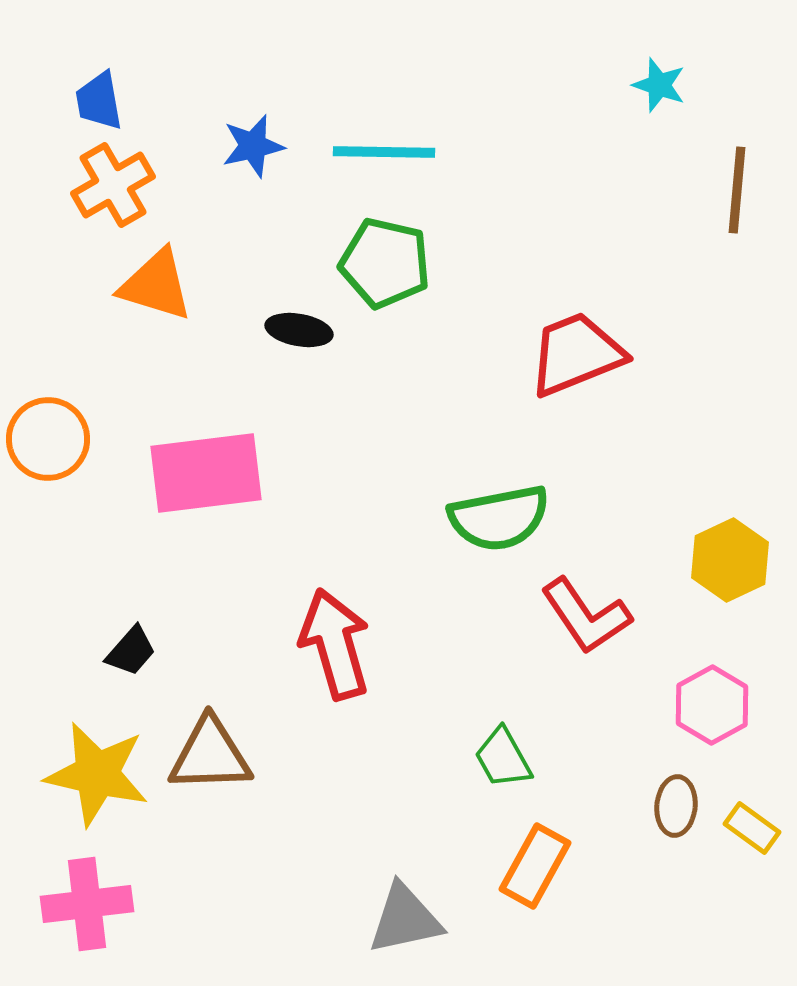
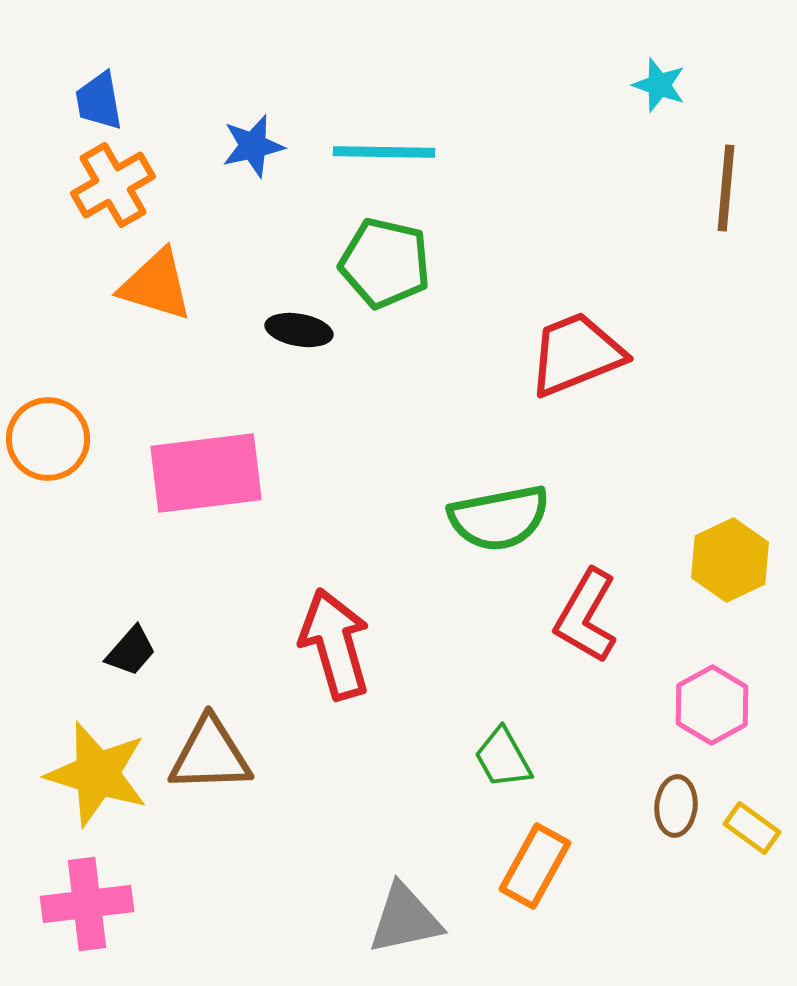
brown line: moved 11 px left, 2 px up
red L-shape: rotated 64 degrees clockwise
yellow star: rotated 4 degrees clockwise
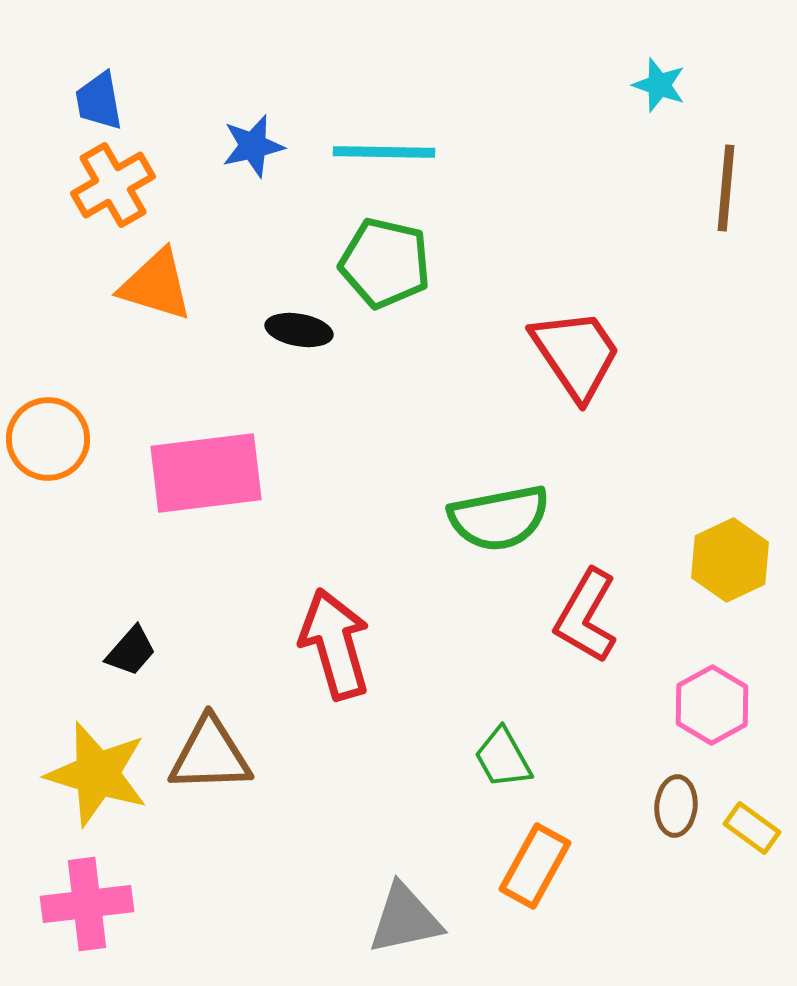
red trapezoid: rotated 78 degrees clockwise
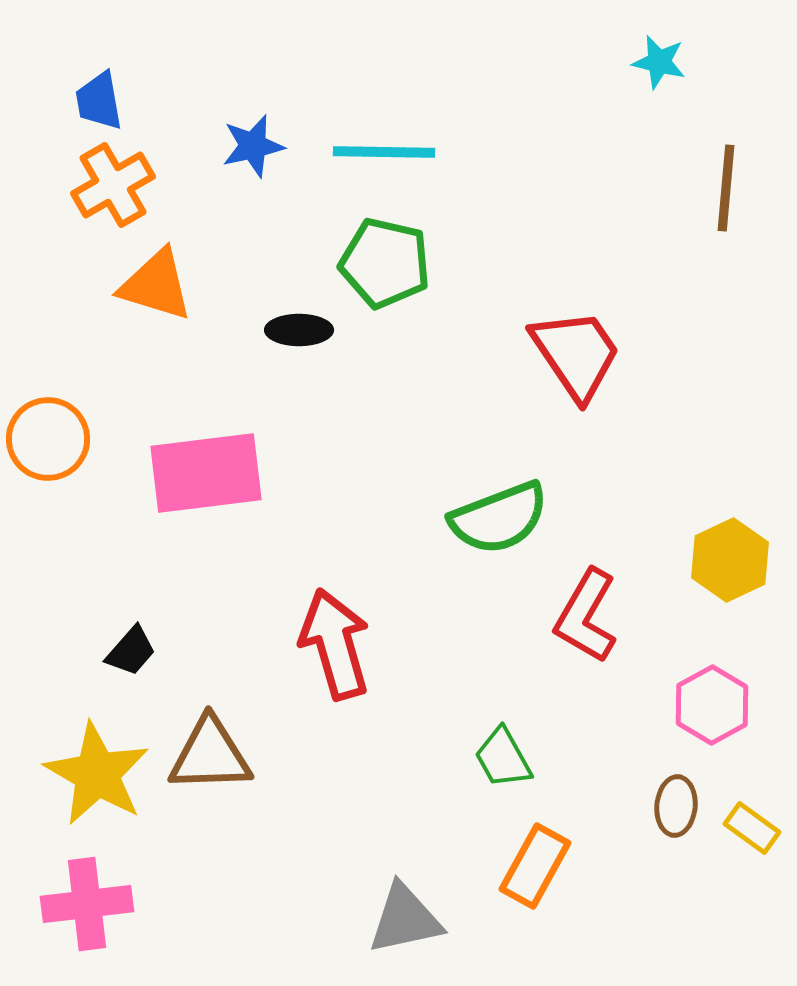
cyan star: moved 23 px up; rotated 6 degrees counterclockwise
black ellipse: rotated 10 degrees counterclockwise
green semicircle: rotated 10 degrees counterclockwise
yellow star: rotated 13 degrees clockwise
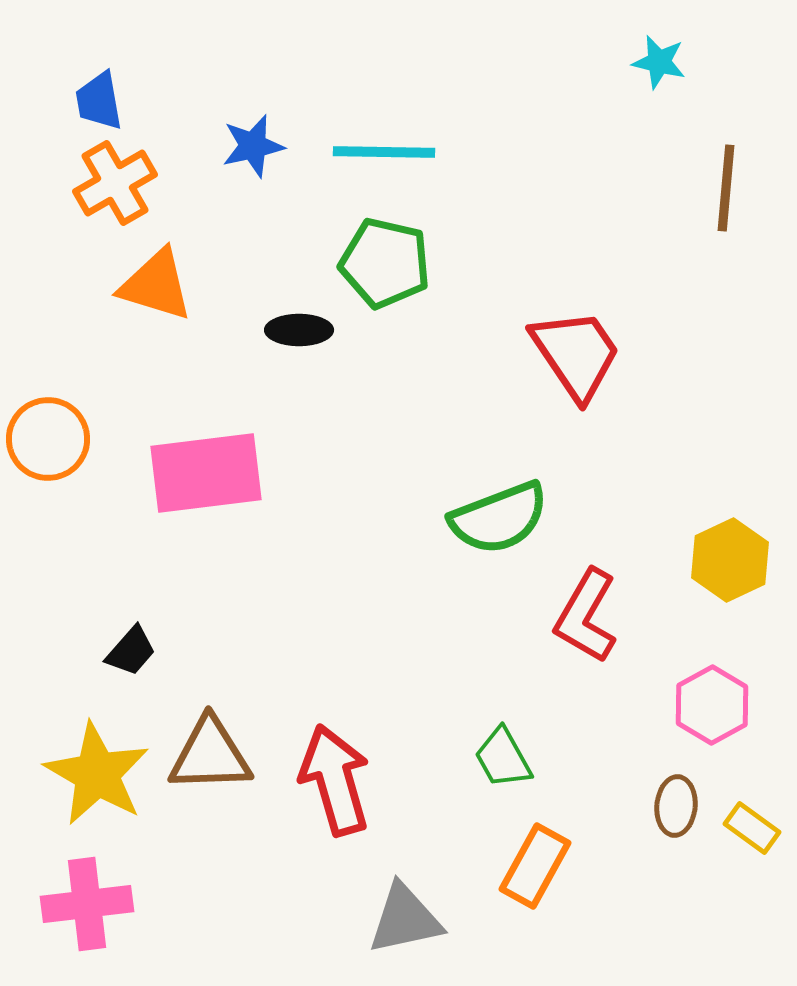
orange cross: moved 2 px right, 2 px up
red arrow: moved 136 px down
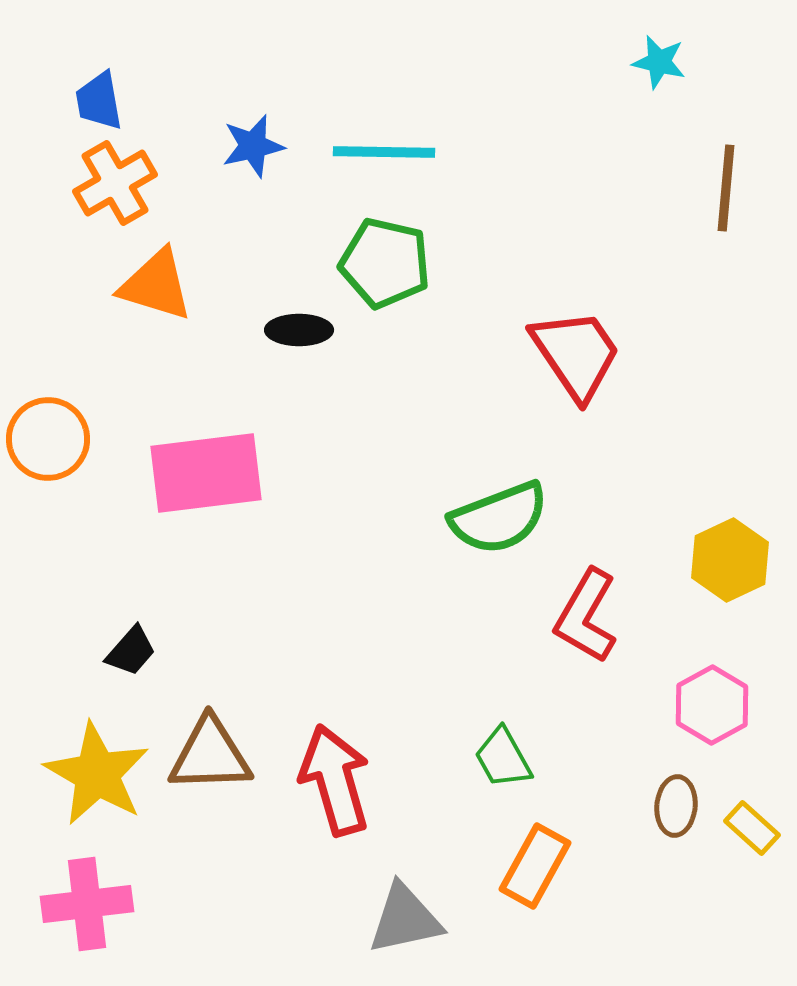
yellow rectangle: rotated 6 degrees clockwise
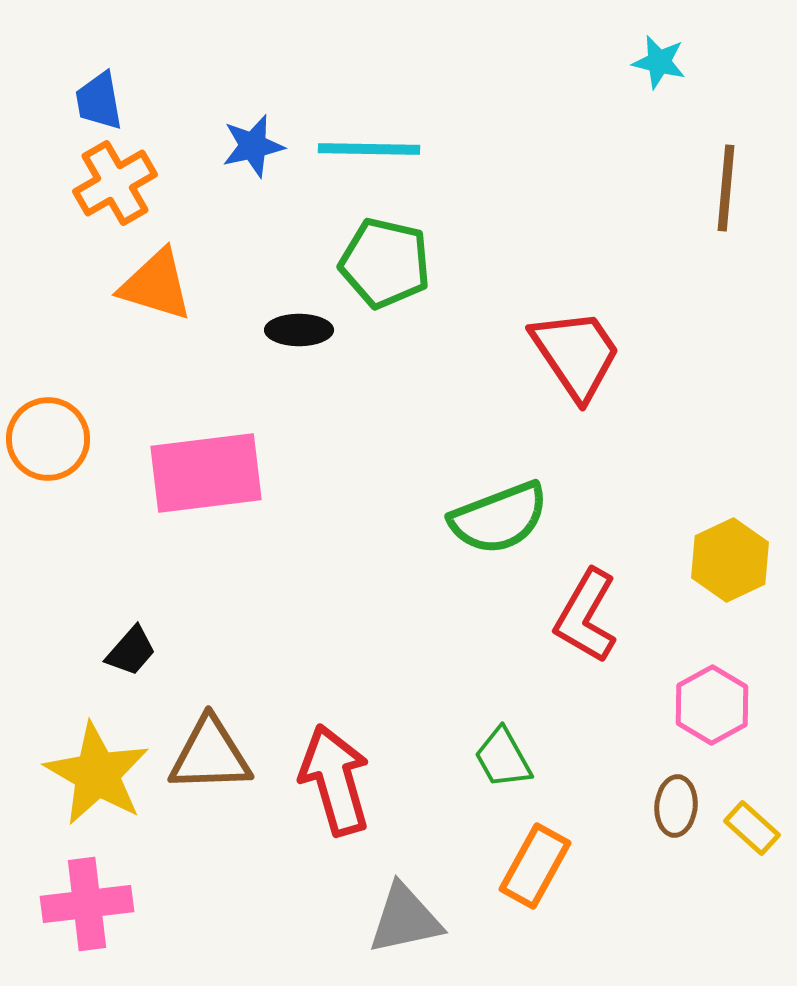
cyan line: moved 15 px left, 3 px up
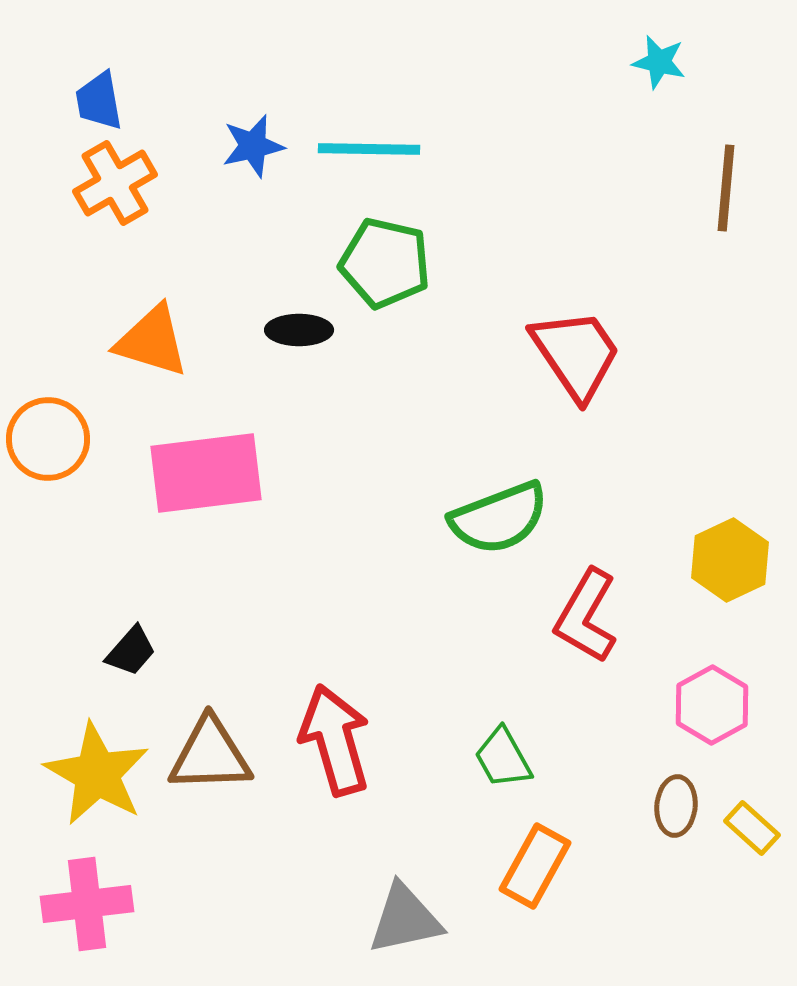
orange triangle: moved 4 px left, 56 px down
red arrow: moved 40 px up
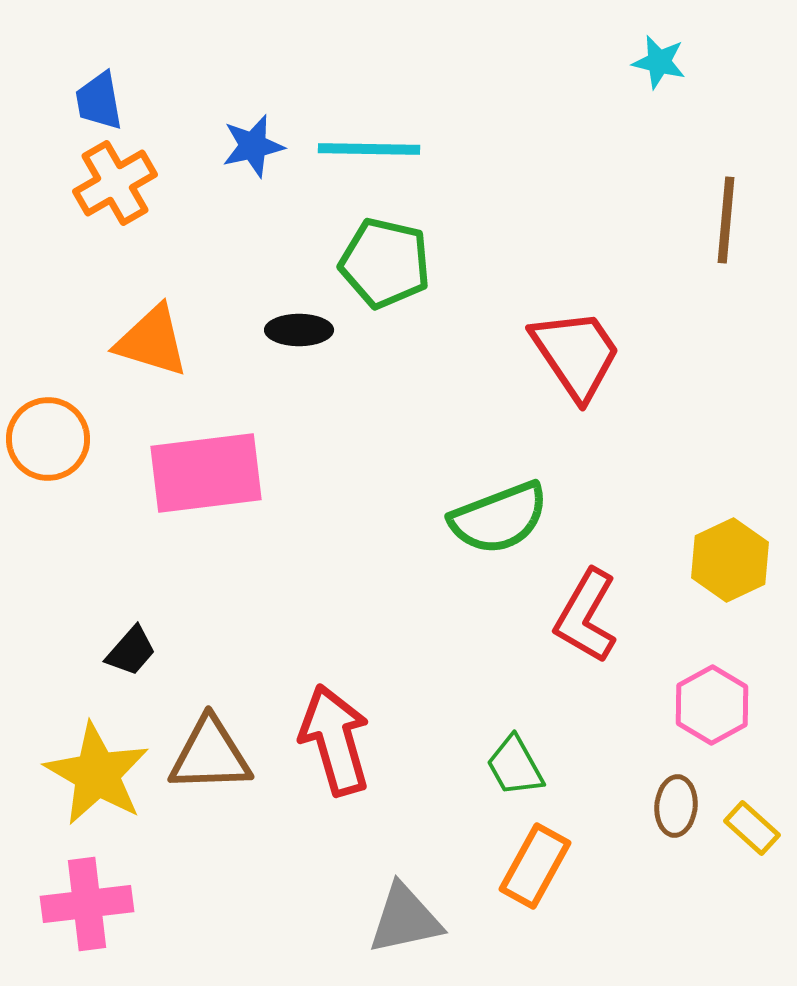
brown line: moved 32 px down
green trapezoid: moved 12 px right, 8 px down
